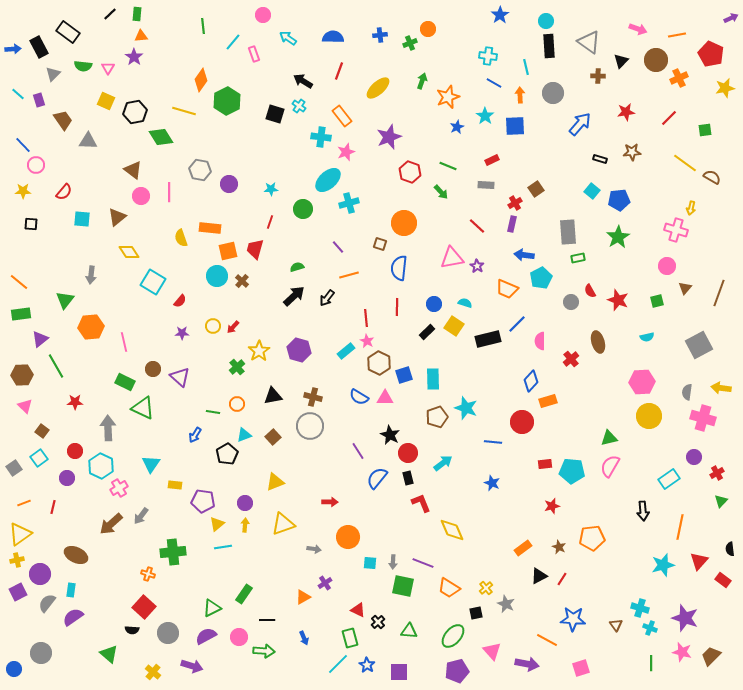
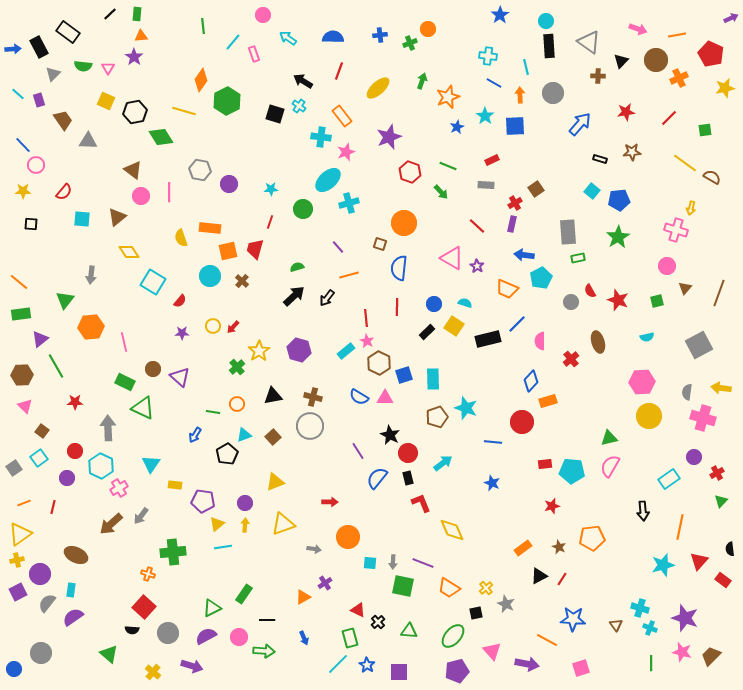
pink triangle at (452, 258): rotated 40 degrees clockwise
cyan circle at (217, 276): moved 7 px left
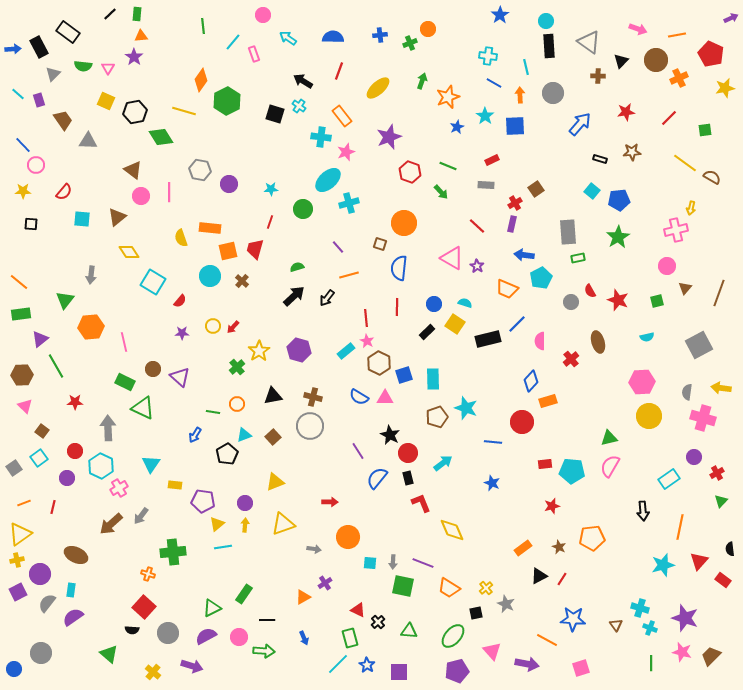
pink cross at (676, 230): rotated 30 degrees counterclockwise
yellow square at (454, 326): moved 1 px right, 2 px up
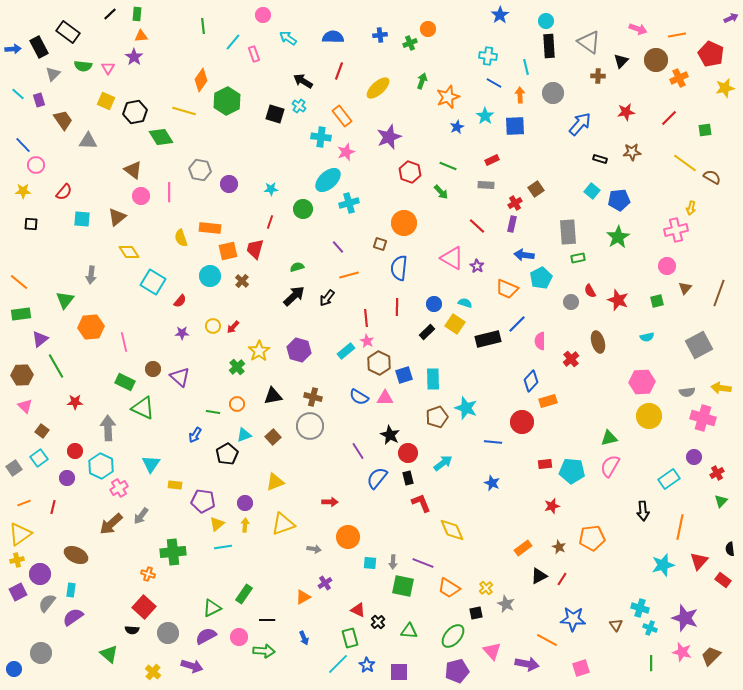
gray semicircle at (687, 392): rotated 105 degrees counterclockwise
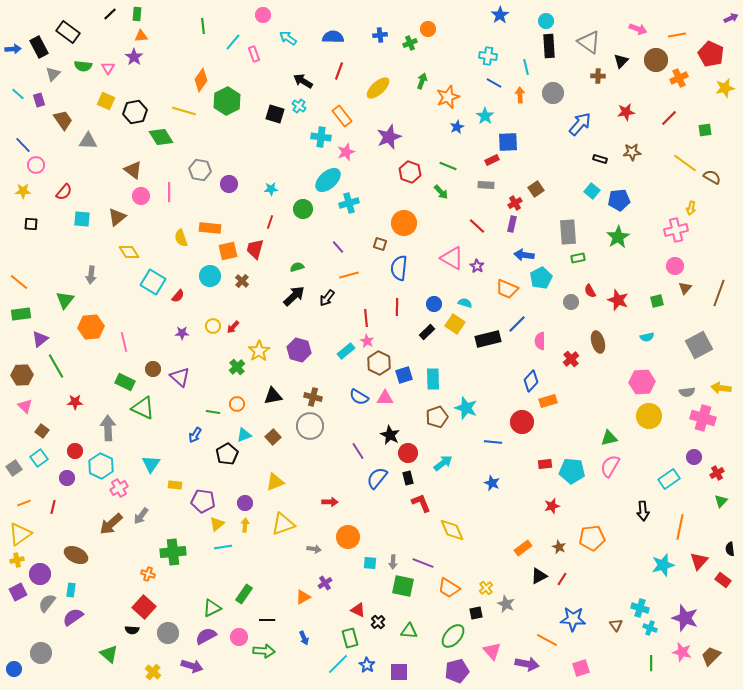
blue square at (515, 126): moved 7 px left, 16 px down
pink circle at (667, 266): moved 8 px right
red semicircle at (180, 301): moved 2 px left, 5 px up
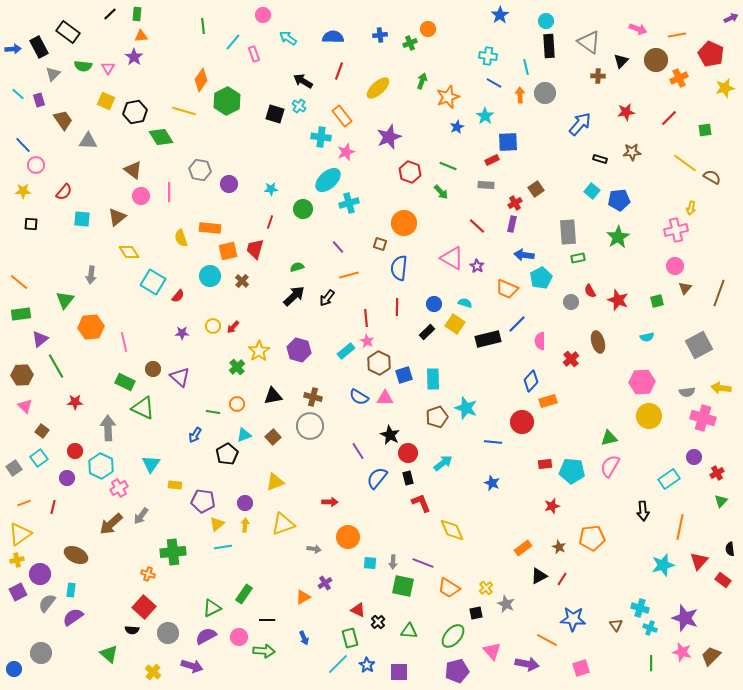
gray circle at (553, 93): moved 8 px left
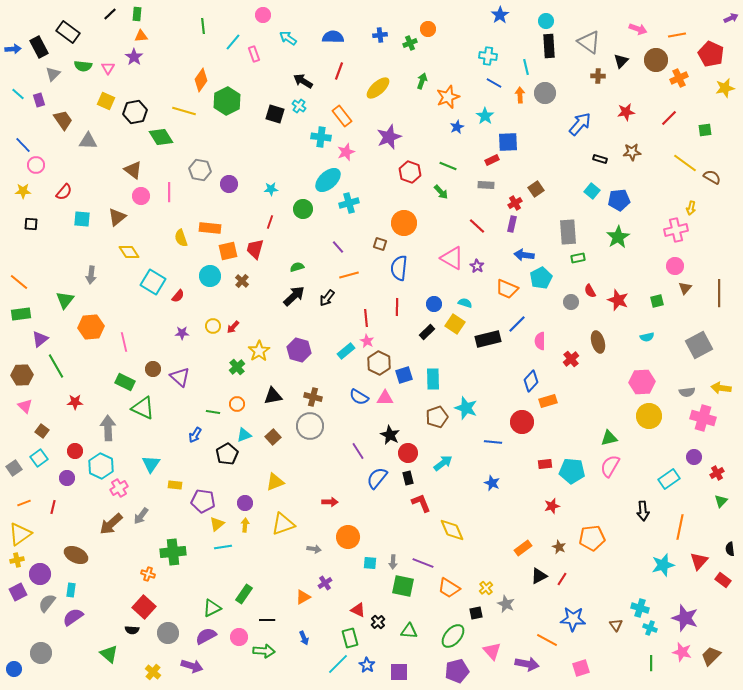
brown line at (719, 293): rotated 20 degrees counterclockwise
